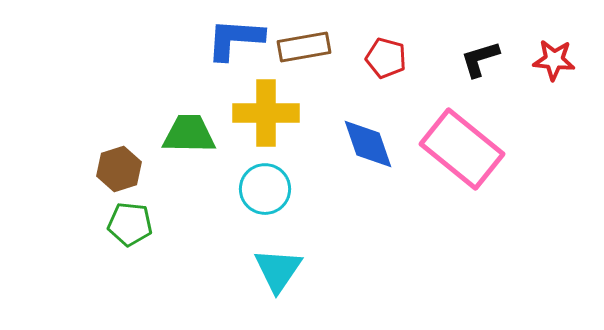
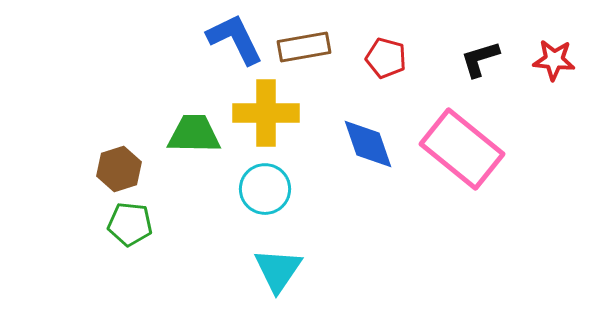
blue L-shape: rotated 60 degrees clockwise
green trapezoid: moved 5 px right
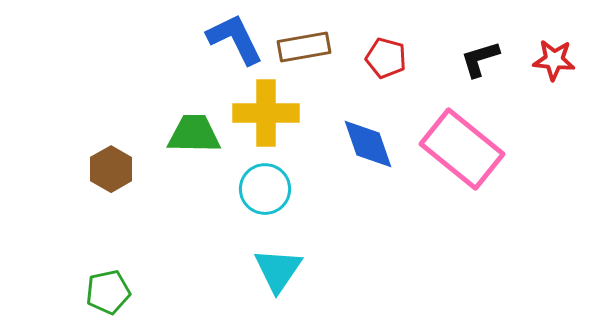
brown hexagon: moved 8 px left; rotated 12 degrees counterclockwise
green pentagon: moved 22 px left, 68 px down; rotated 18 degrees counterclockwise
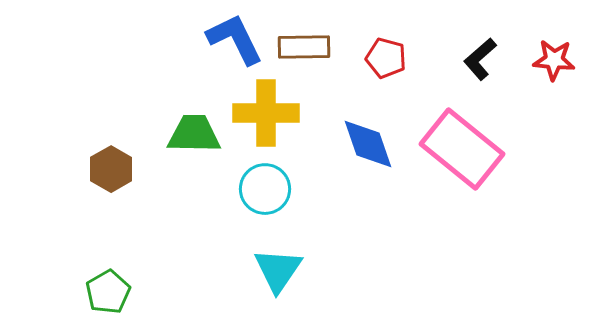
brown rectangle: rotated 9 degrees clockwise
black L-shape: rotated 24 degrees counterclockwise
green pentagon: rotated 18 degrees counterclockwise
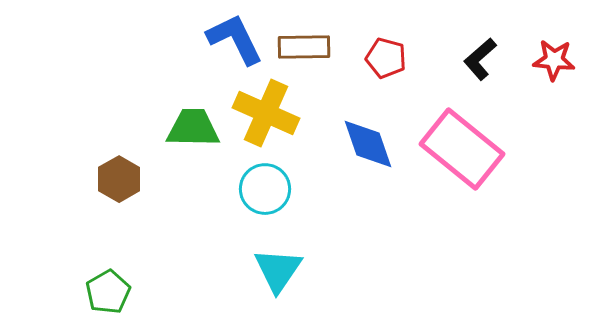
yellow cross: rotated 24 degrees clockwise
green trapezoid: moved 1 px left, 6 px up
brown hexagon: moved 8 px right, 10 px down
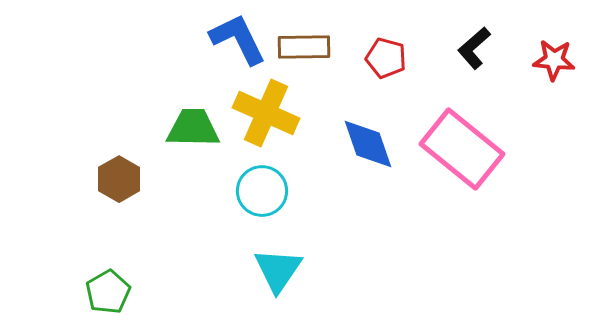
blue L-shape: moved 3 px right
black L-shape: moved 6 px left, 11 px up
cyan circle: moved 3 px left, 2 px down
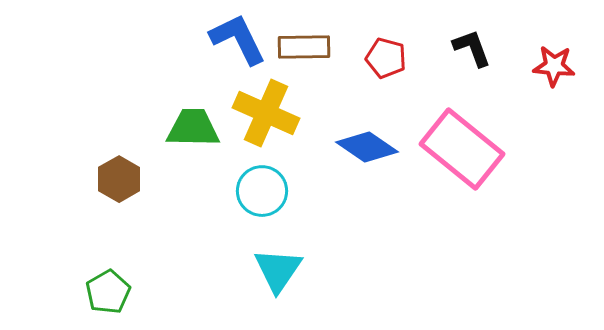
black L-shape: moved 2 px left; rotated 111 degrees clockwise
red star: moved 6 px down
blue diamond: moved 1 px left, 3 px down; rotated 36 degrees counterclockwise
